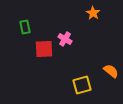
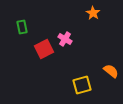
green rectangle: moved 3 px left
red square: rotated 24 degrees counterclockwise
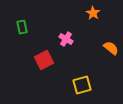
pink cross: moved 1 px right
red square: moved 11 px down
orange semicircle: moved 23 px up
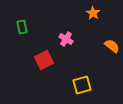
orange semicircle: moved 1 px right, 2 px up
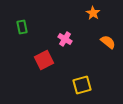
pink cross: moved 1 px left
orange semicircle: moved 4 px left, 4 px up
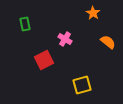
green rectangle: moved 3 px right, 3 px up
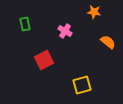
orange star: moved 1 px right, 1 px up; rotated 24 degrees counterclockwise
pink cross: moved 8 px up
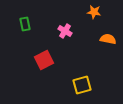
orange semicircle: moved 3 px up; rotated 28 degrees counterclockwise
